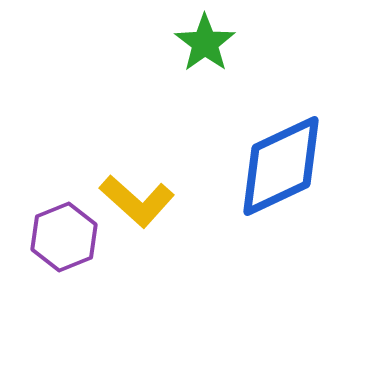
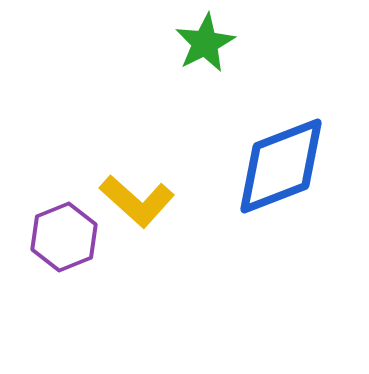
green star: rotated 8 degrees clockwise
blue diamond: rotated 4 degrees clockwise
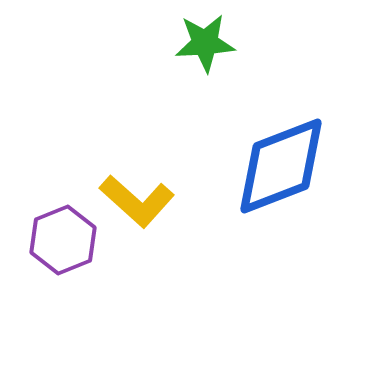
green star: rotated 24 degrees clockwise
purple hexagon: moved 1 px left, 3 px down
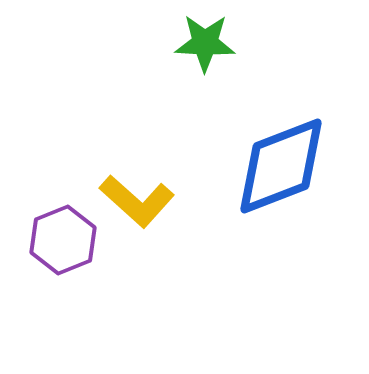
green star: rotated 6 degrees clockwise
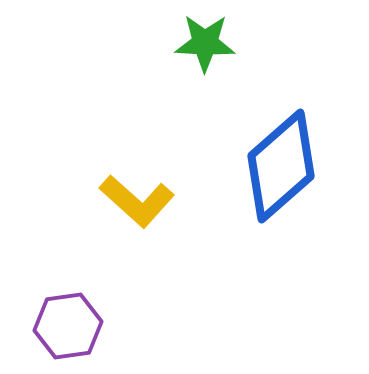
blue diamond: rotated 20 degrees counterclockwise
purple hexagon: moved 5 px right, 86 px down; rotated 14 degrees clockwise
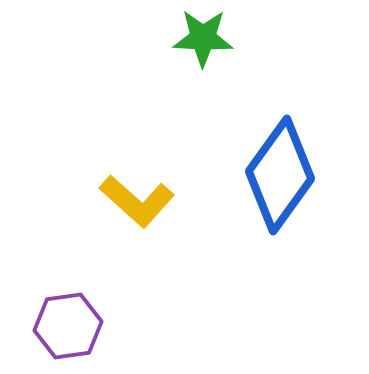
green star: moved 2 px left, 5 px up
blue diamond: moved 1 px left, 9 px down; rotated 13 degrees counterclockwise
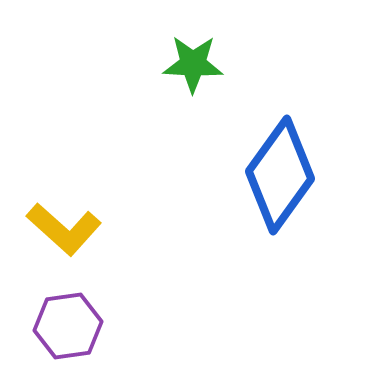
green star: moved 10 px left, 26 px down
yellow L-shape: moved 73 px left, 28 px down
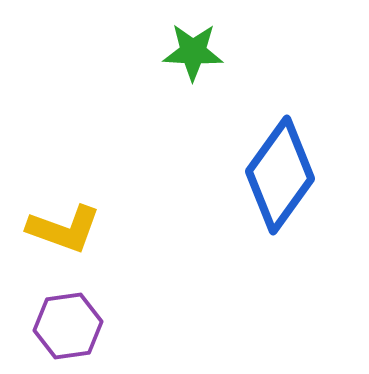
green star: moved 12 px up
yellow L-shape: rotated 22 degrees counterclockwise
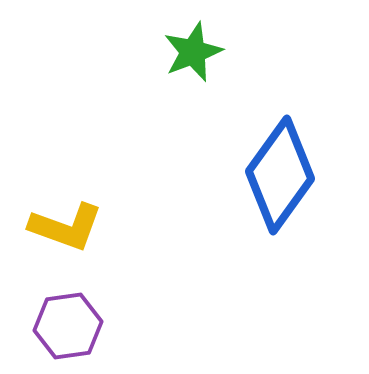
green star: rotated 24 degrees counterclockwise
yellow L-shape: moved 2 px right, 2 px up
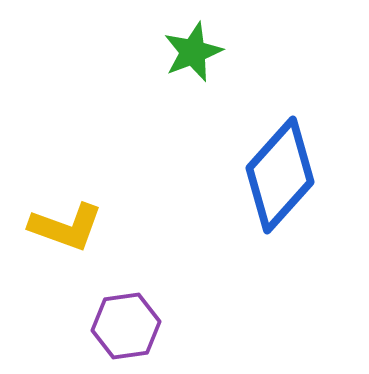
blue diamond: rotated 6 degrees clockwise
purple hexagon: moved 58 px right
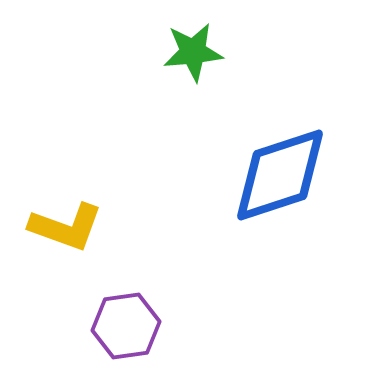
green star: rotated 16 degrees clockwise
blue diamond: rotated 30 degrees clockwise
